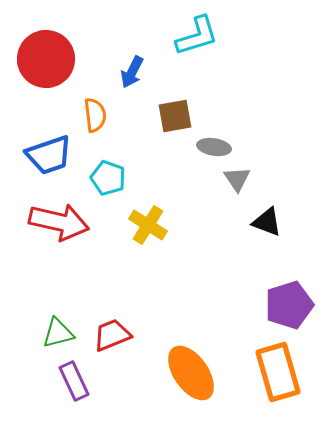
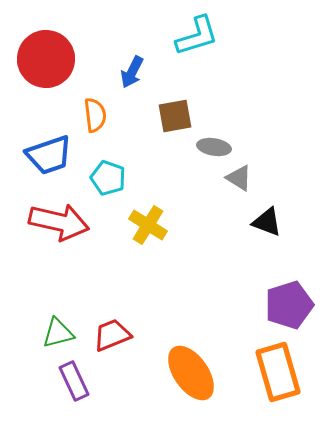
gray triangle: moved 2 px right, 1 px up; rotated 24 degrees counterclockwise
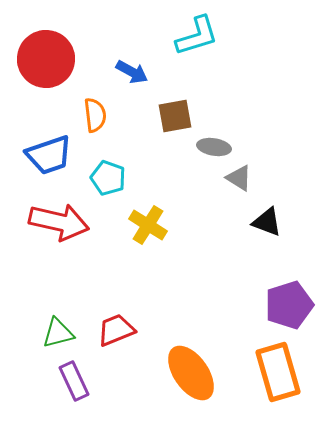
blue arrow: rotated 88 degrees counterclockwise
red trapezoid: moved 4 px right, 5 px up
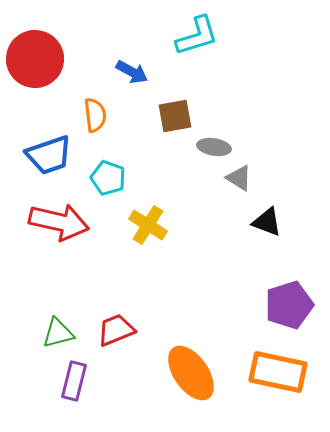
red circle: moved 11 px left
orange rectangle: rotated 62 degrees counterclockwise
purple rectangle: rotated 39 degrees clockwise
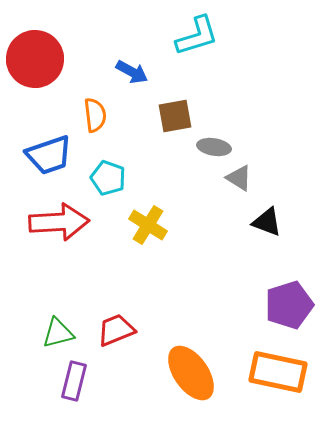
red arrow: rotated 16 degrees counterclockwise
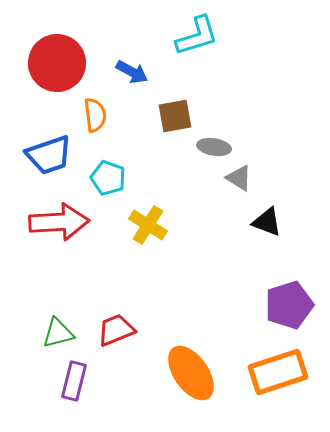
red circle: moved 22 px right, 4 px down
orange rectangle: rotated 30 degrees counterclockwise
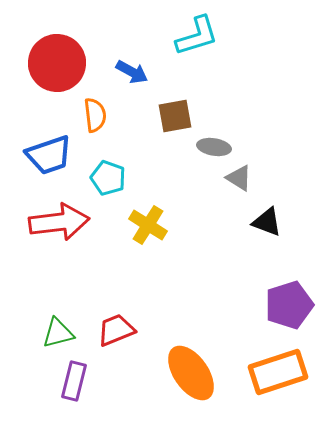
red arrow: rotated 4 degrees counterclockwise
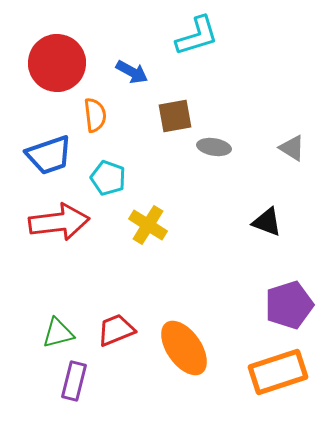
gray triangle: moved 53 px right, 30 px up
orange ellipse: moved 7 px left, 25 px up
